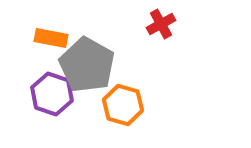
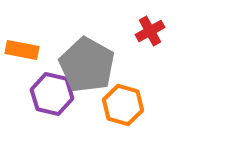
red cross: moved 11 px left, 7 px down
orange rectangle: moved 29 px left, 12 px down
purple hexagon: rotated 6 degrees counterclockwise
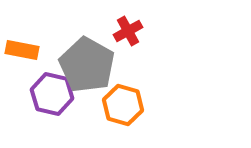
red cross: moved 22 px left
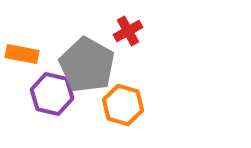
orange rectangle: moved 4 px down
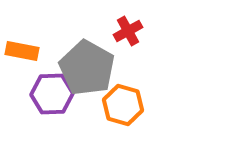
orange rectangle: moved 3 px up
gray pentagon: moved 3 px down
purple hexagon: rotated 15 degrees counterclockwise
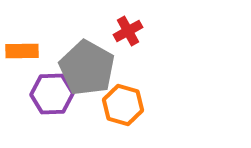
orange rectangle: rotated 12 degrees counterclockwise
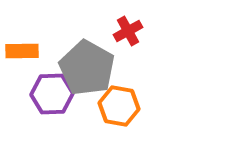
orange hexagon: moved 4 px left, 1 px down; rotated 6 degrees counterclockwise
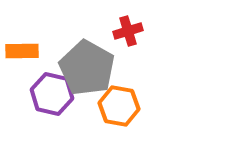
red cross: rotated 12 degrees clockwise
purple hexagon: rotated 15 degrees clockwise
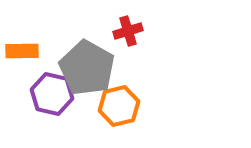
orange hexagon: rotated 24 degrees counterclockwise
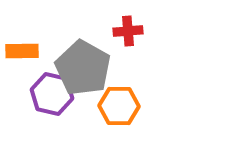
red cross: rotated 12 degrees clockwise
gray pentagon: moved 4 px left
orange hexagon: rotated 15 degrees clockwise
